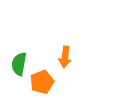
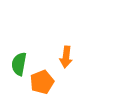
orange arrow: moved 1 px right
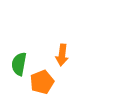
orange arrow: moved 4 px left, 2 px up
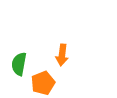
orange pentagon: moved 1 px right, 1 px down
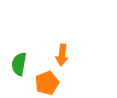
orange pentagon: moved 4 px right
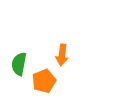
orange pentagon: moved 3 px left, 2 px up
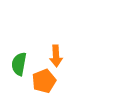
orange arrow: moved 6 px left, 1 px down; rotated 10 degrees counterclockwise
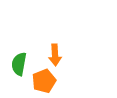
orange arrow: moved 1 px left, 1 px up
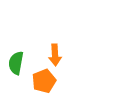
green semicircle: moved 3 px left, 1 px up
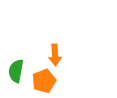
green semicircle: moved 8 px down
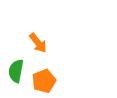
orange arrow: moved 17 px left, 12 px up; rotated 35 degrees counterclockwise
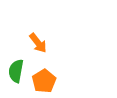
orange pentagon: rotated 10 degrees counterclockwise
